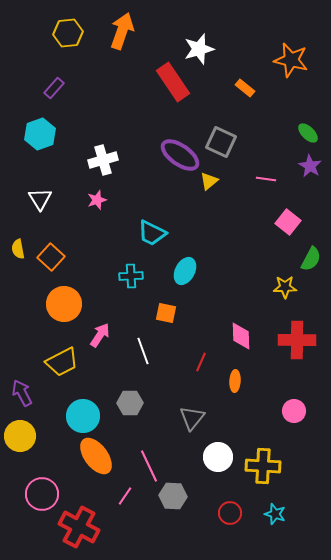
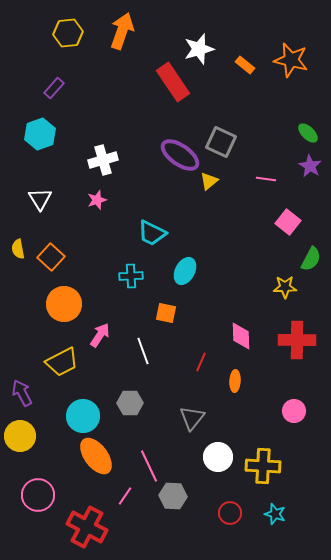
orange rectangle at (245, 88): moved 23 px up
pink circle at (42, 494): moved 4 px left, 1 px down
red cross at (79, 527): moved 8 px right
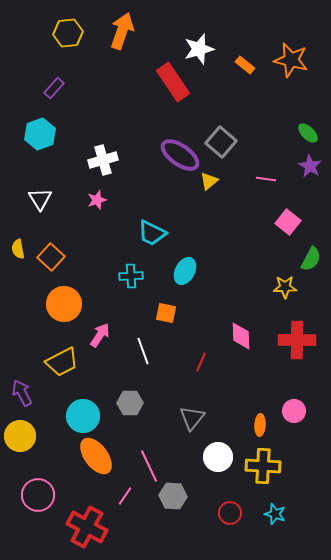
gray square at (221, 142): rotated 16 degrees clockwise
orange ellipse at (235, 381): moved 25 px right, 44 px down
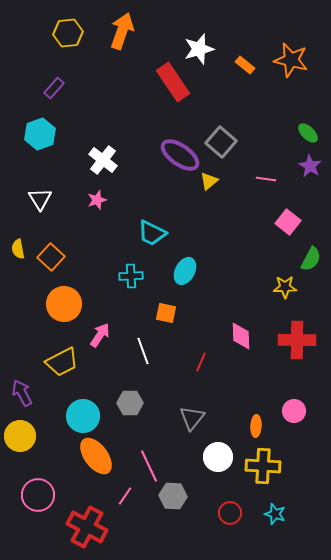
white cross at (103, 160): rotated 36 degrees counterclockwise
orange ellipse at (260, 425): moved 4 px left, 1 px down
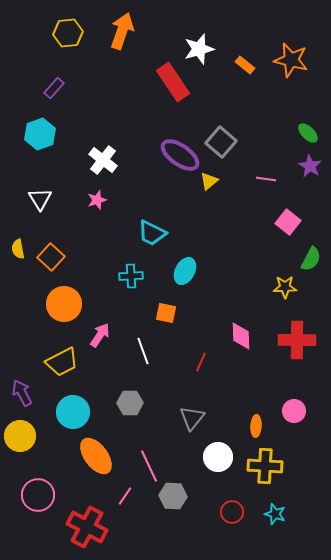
cyan circle at (83, 416): moved 10 px left, 4 px up
yellow cross at (263, 466): moved 2 px right
red circle at (230, 513): moved 2 px right, 1 px up
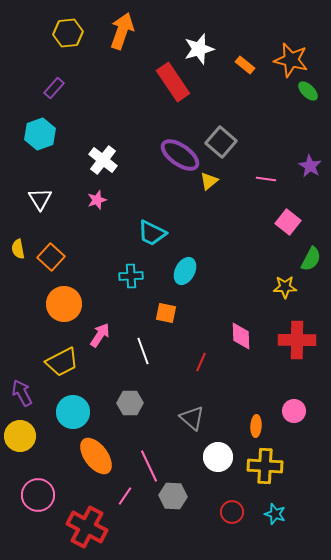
green ellipse at (308, 133): moved 42 px up
gray triangle at (192, 418): rotated 28 degrees counterclockwise
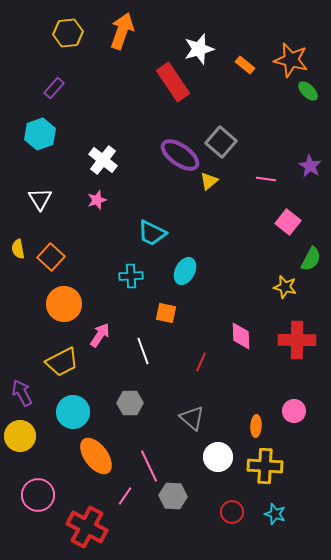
yellow star at (285, 287): rotated 15 degrees clockwise
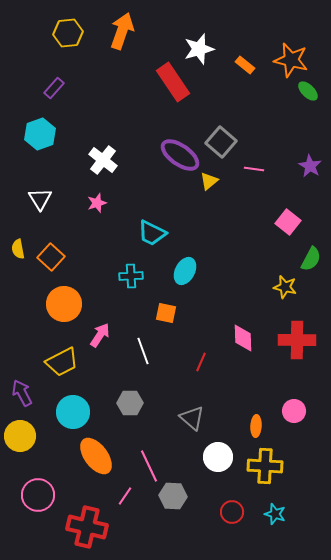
pink line at (266, 179): moved 12 px left, 10 px up
pink star at (97, 200): moved 3 px down
pink diamond at (241, 336): moved 2 px right, 2 px down
red cross at (87, 527): rotated 15 degrees counterclockwise
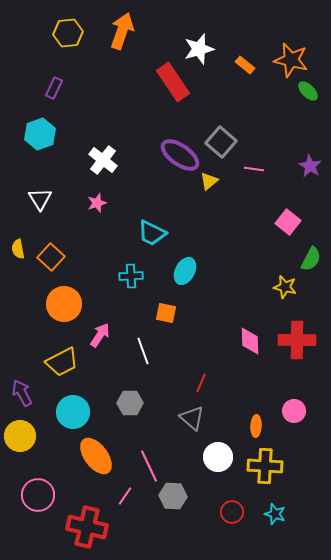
purple rectangle at (54, 88): rotated 15 degrees counterclockwise
pink diamond at (243, 338): moved 7 px right, 3 px down
red line at (201, 362): moved 21 px down
